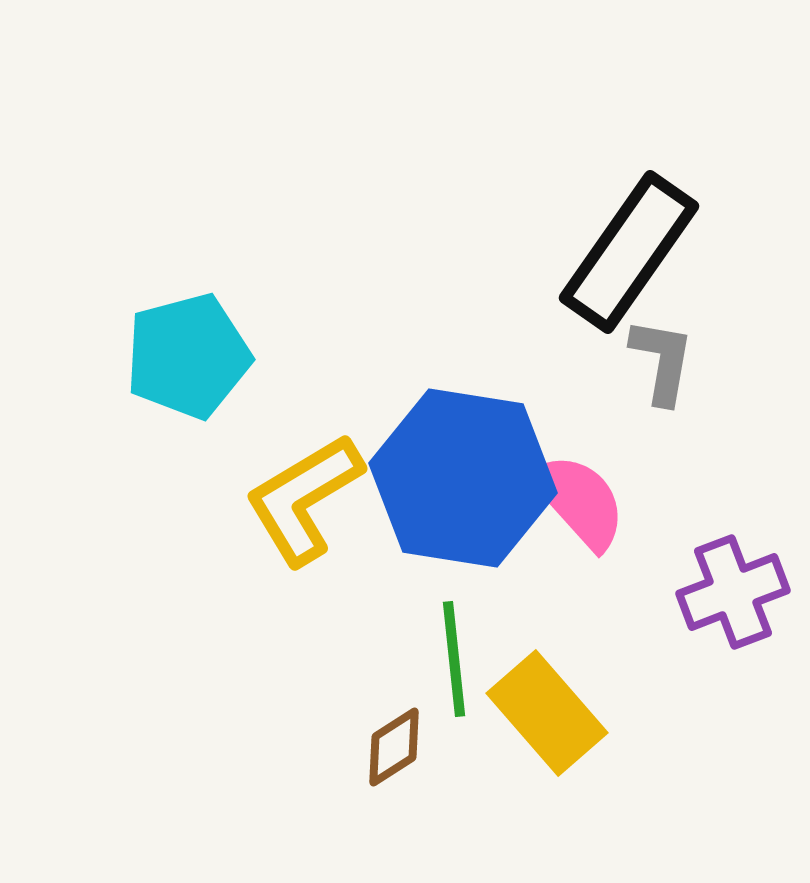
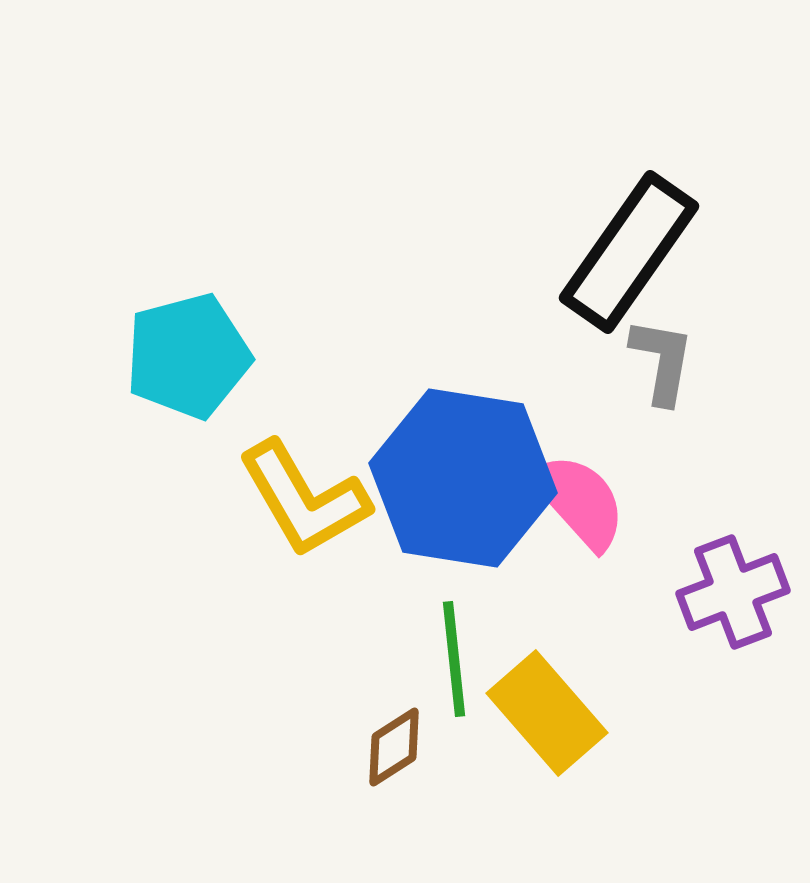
yellow L-shape: rotated 89 degrees counterclockwise
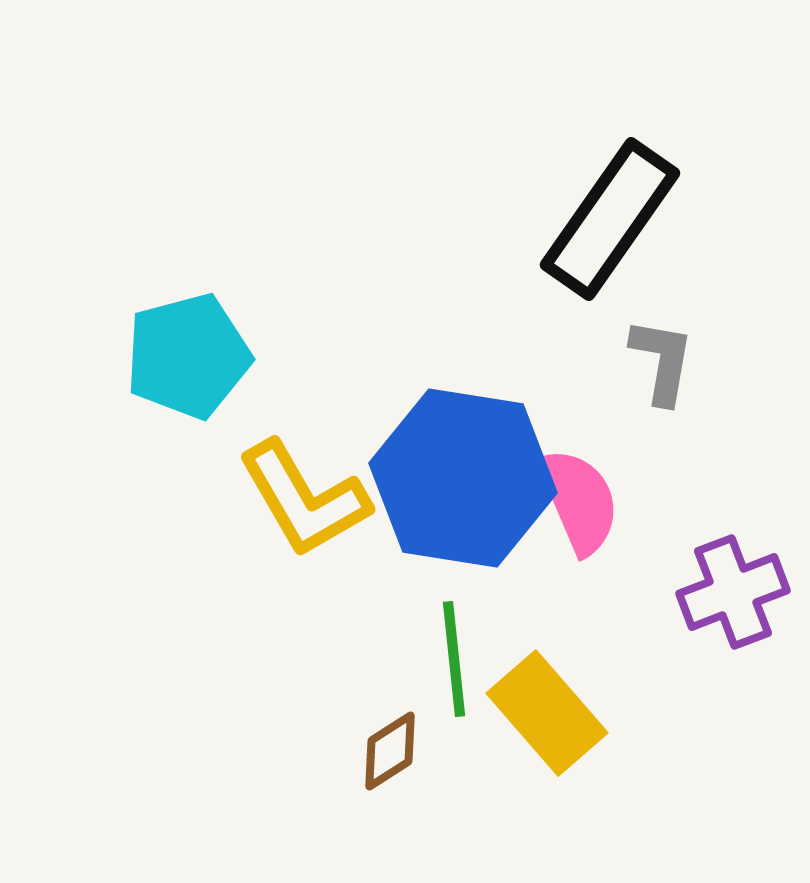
black rectangle: moved 19 px left, 33 px up
pink semicircle: rotated 19 degrees clockwise
brown diamond: moved 4 px left, 4 px down
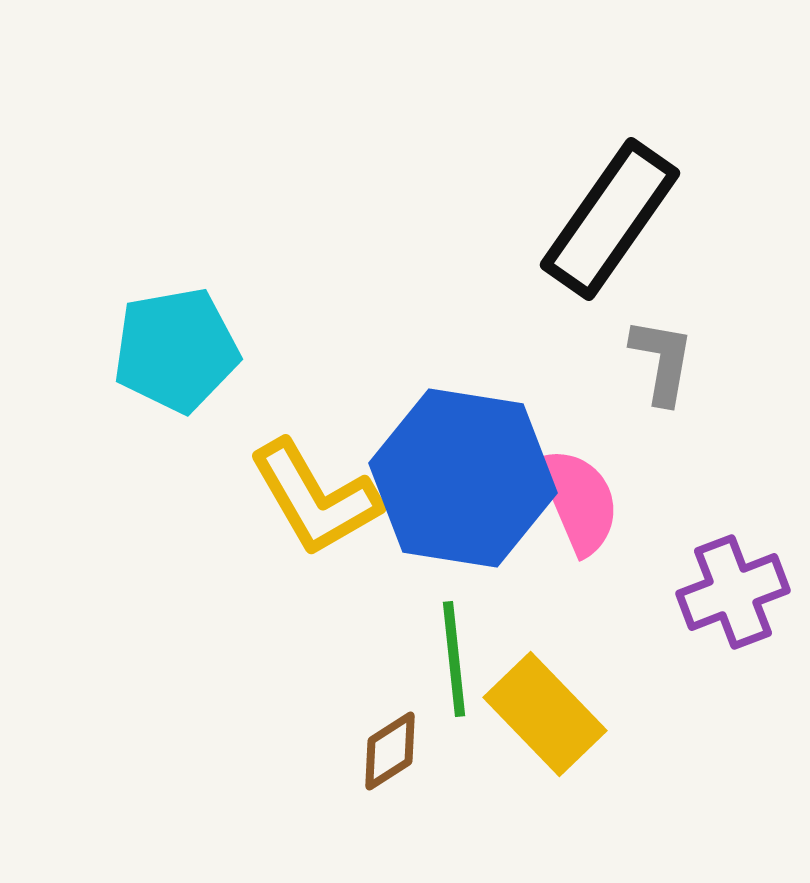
cyan pentagon: moved 12 px left, 6 px up; rotated 5 degrees clockwise
yellow L-shape: moved 11 px right, 1 px up
yellow rectangle: moved 2 px left, 1 px down; rotated 3 degrees counterclockwise
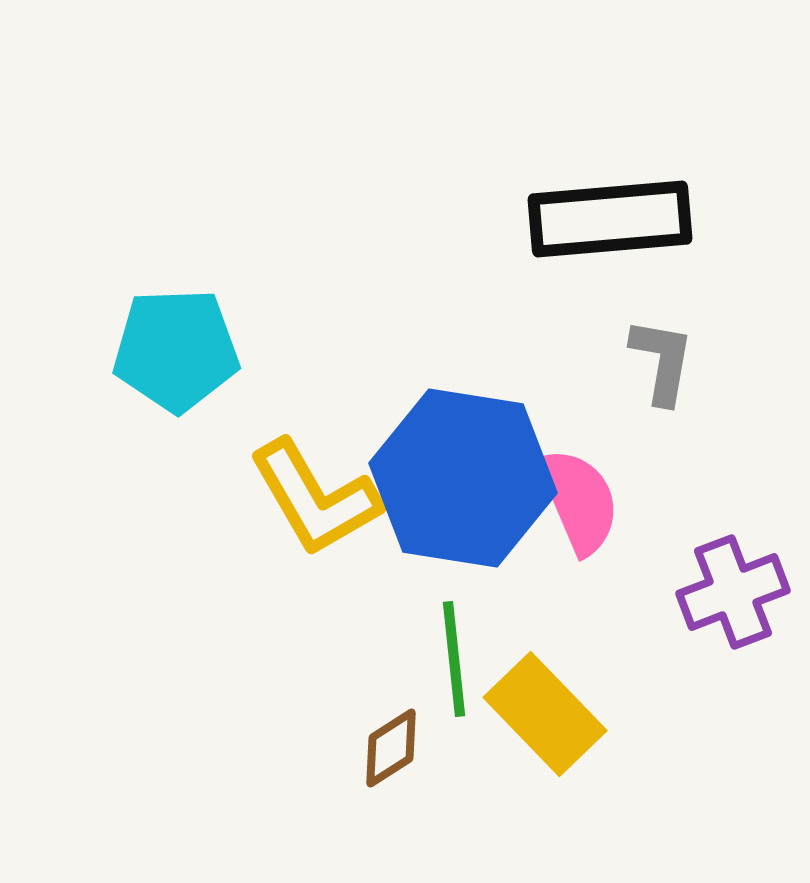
black rectangle: rotated 50 degrees clockwise
cyan pentagon: rotated 8 degrees clockwise
brown diamond: moved 1 px right, 3 px up
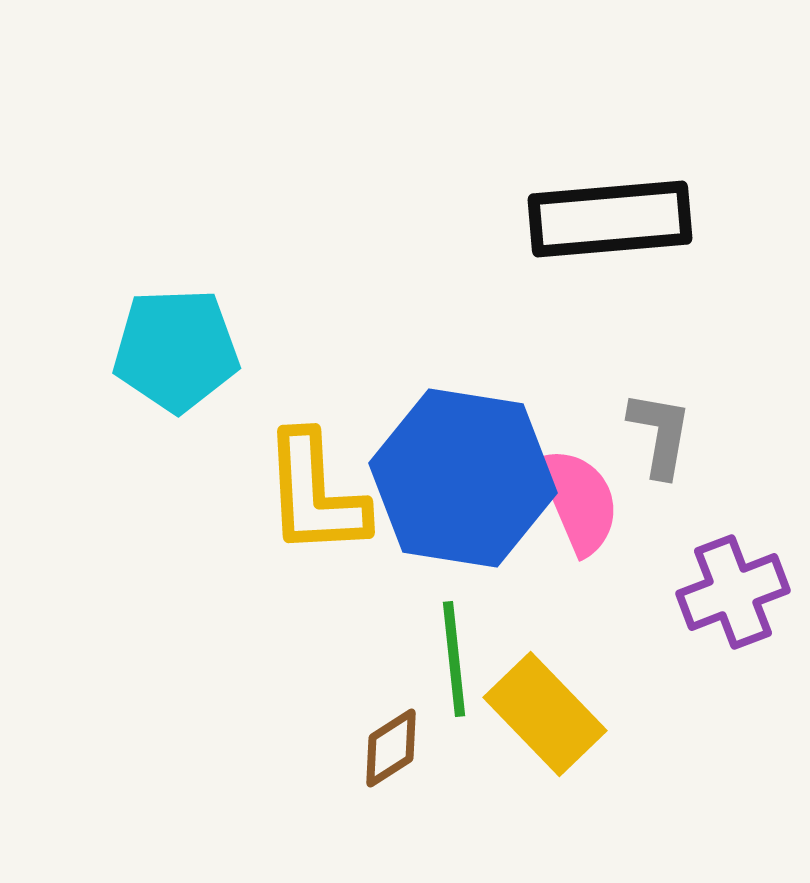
gray L-shape: moved 2 px left, 73 px down
yellow L-shape: moved 4 px up; rotated 27 degrees clockwise
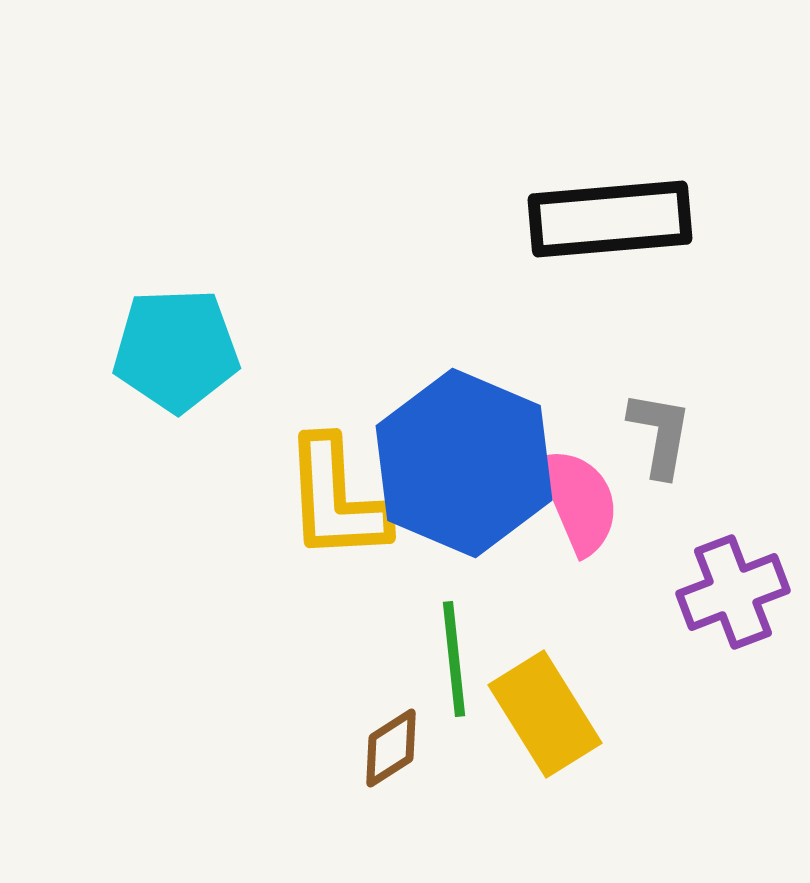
blue hexagon: moved 1 px right, 15 px up; rotated 14 degrees clockwise
yellow L-shape: moved 21 px right, 5 px down
yellow rectangle: rotated 12 degrees clockwise
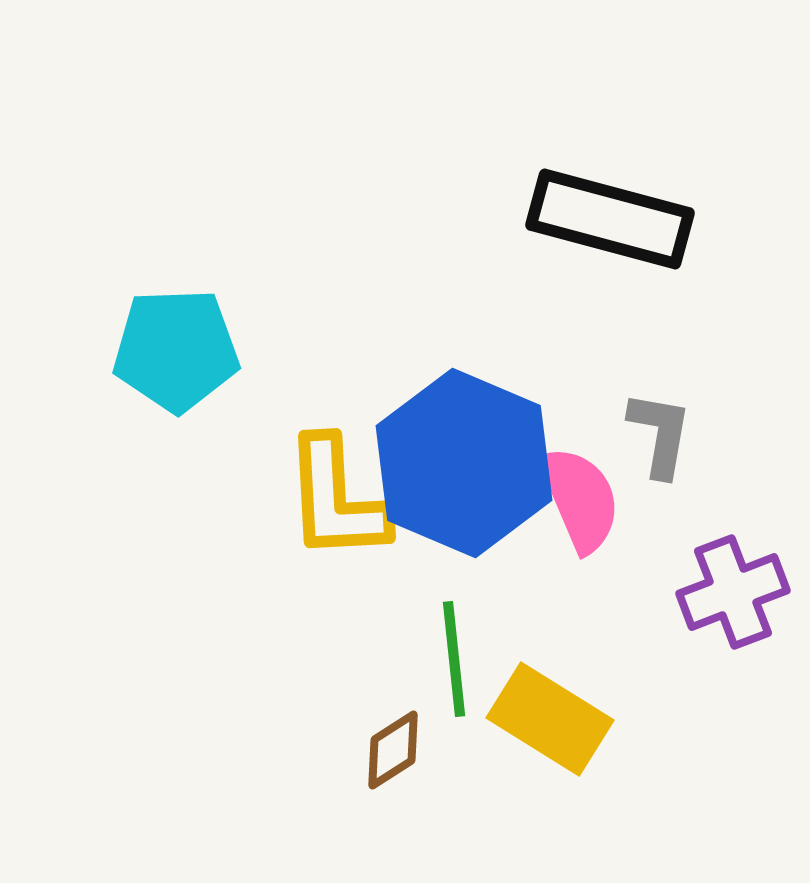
black rectangle: rotated 20 degrees clockwise
pink semicircle: moved 1 px right, 2 px up
yellow rectangle: moved 5 px right, 5 px down; rotated 26 degrees counterclockwise
brown diamond: moved 2 px right, 2 px down
